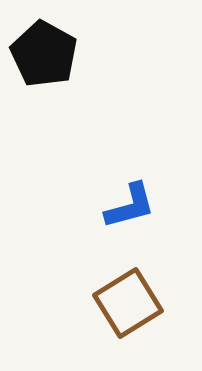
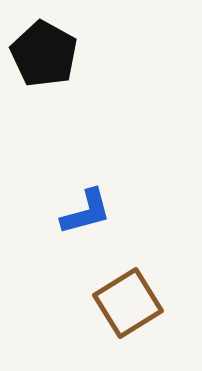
blue L-shape: moved 44 px left, 6 px down
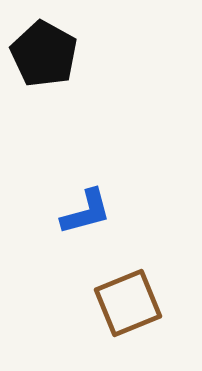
brown square: rotated 10 degrees clockwise
